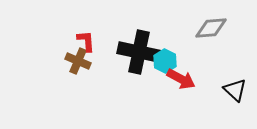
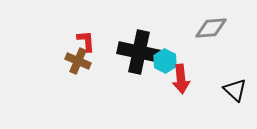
red arrow: rotated 56 degrees clockwise
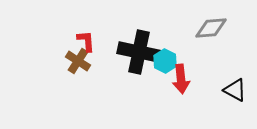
brown cross: rotated 10 degrees clockwise
black triangle: rotated 15 degrees counterclockwise
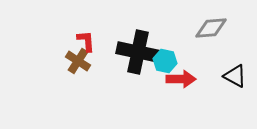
black cross: moved 1 px left
cyan hexagon: rotated 15 degrees counterclockwise
red arrow: rotated 84 degrees counterclockwise
black triangle: moved 14 px up
